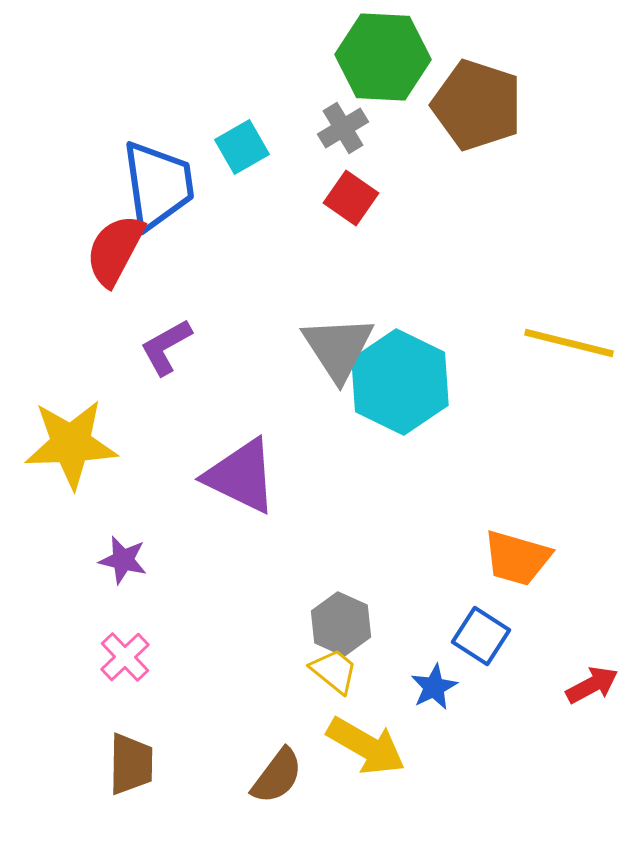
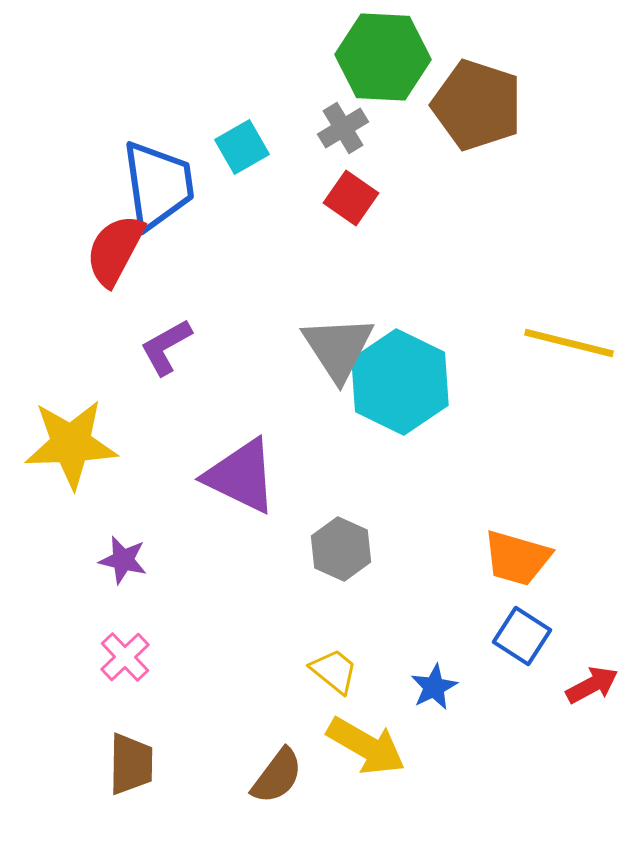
gray hexagon: moved 75 px up
blue square: moved 41 px right
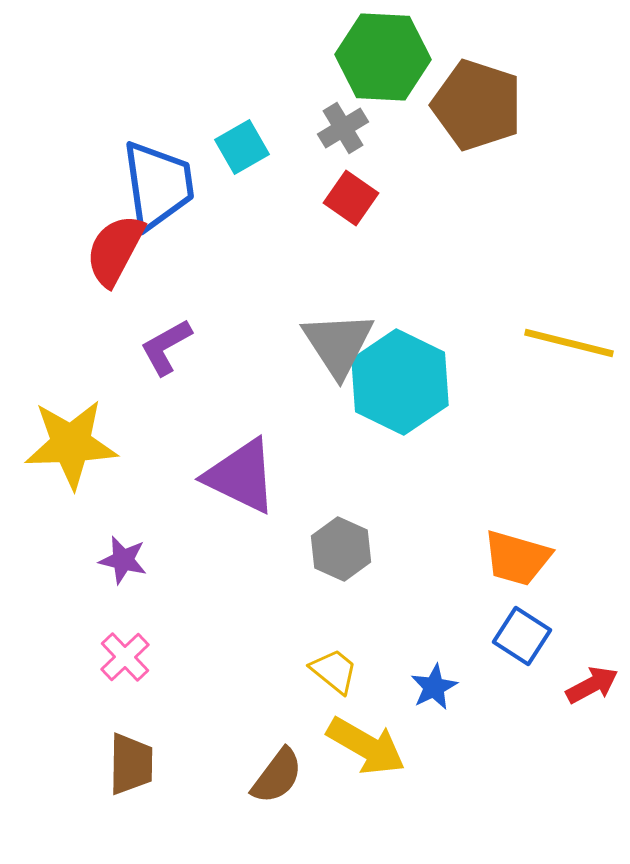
gray triangle: moved 4 px up
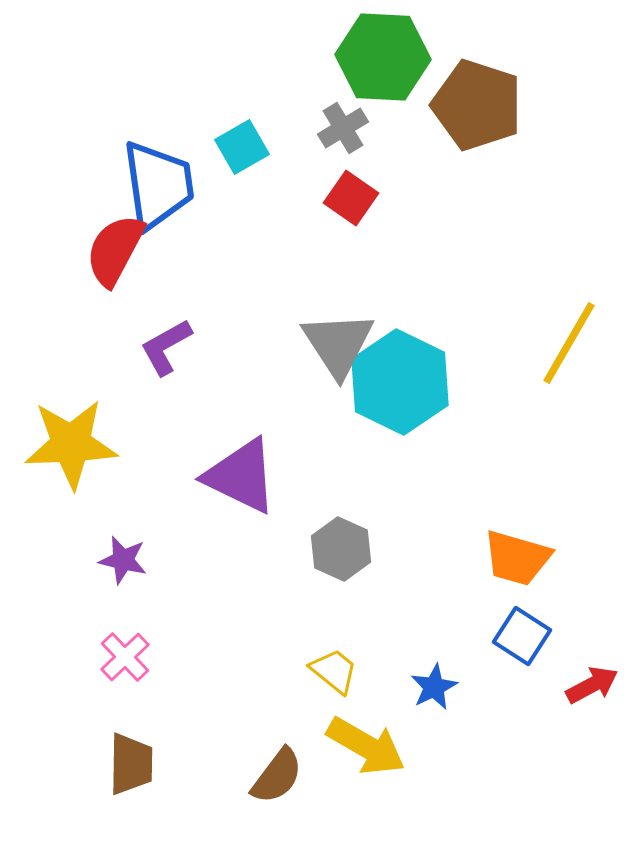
yellow line: rotated 74 degrees counterclockwise
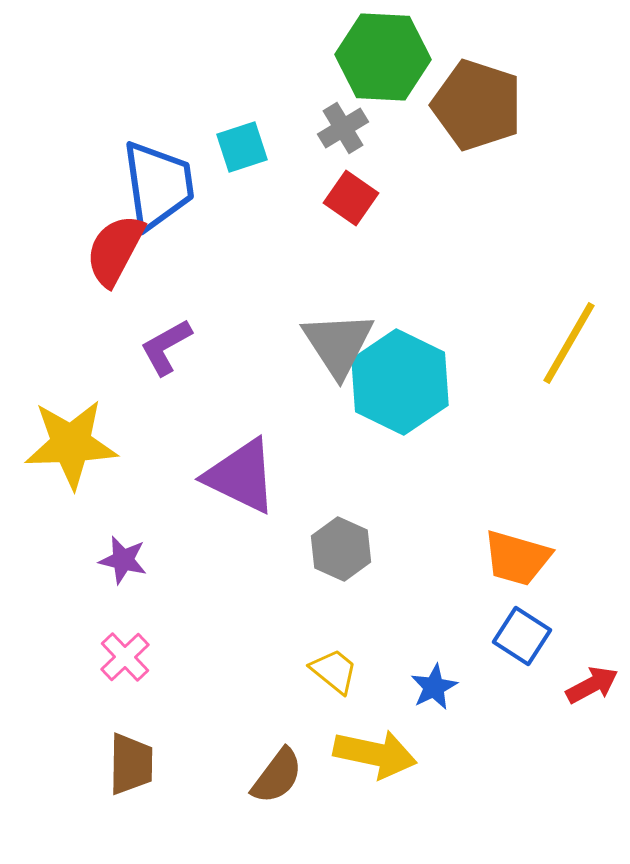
cyan square: rotated 12 degrees clockwise
yellow arrow: moved 9 px right, 8 px down; rotated 18 degrees counterclockwise
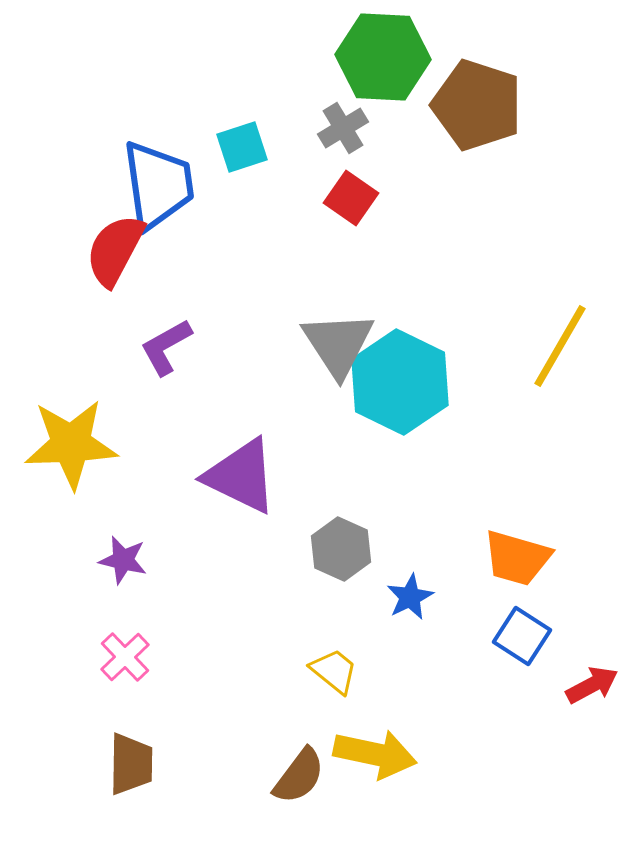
yellow line: moved 9 px left, 3 px down
blue star: moved 24 px left, 90 px up
brown semicircle: moved 22 px right
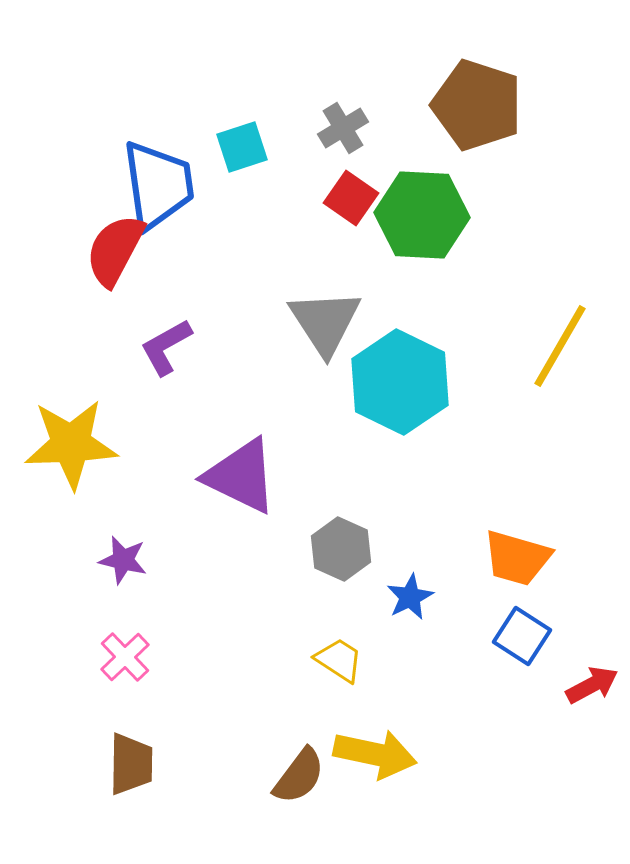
green hexagon: moved 39 px right, 158 px down
gray triangle: moved 13 px left, 22 px up
yellow trapezoid: moved 5 px right, 11 px up; rotated 6 degrees counterclockwise
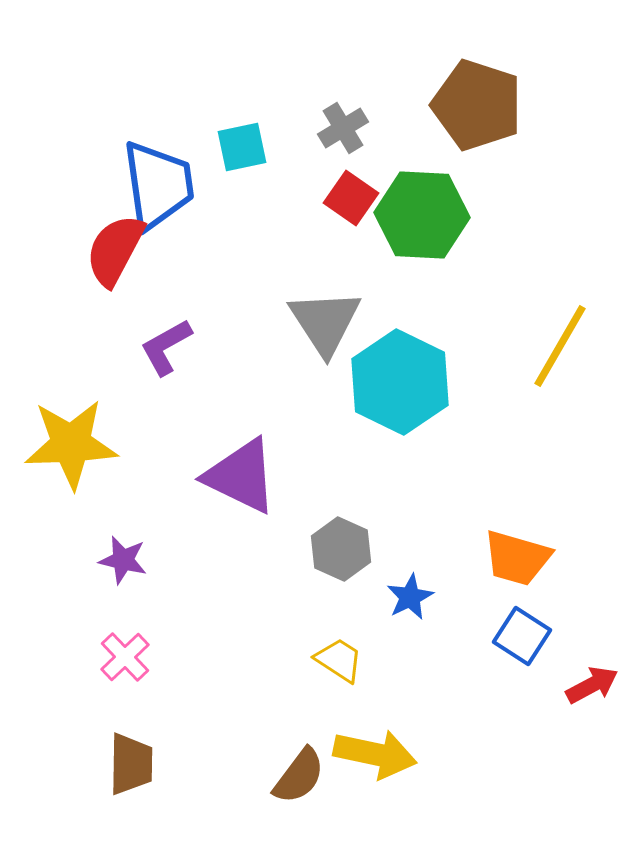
cyan square: rotated 6 degrees clockwise
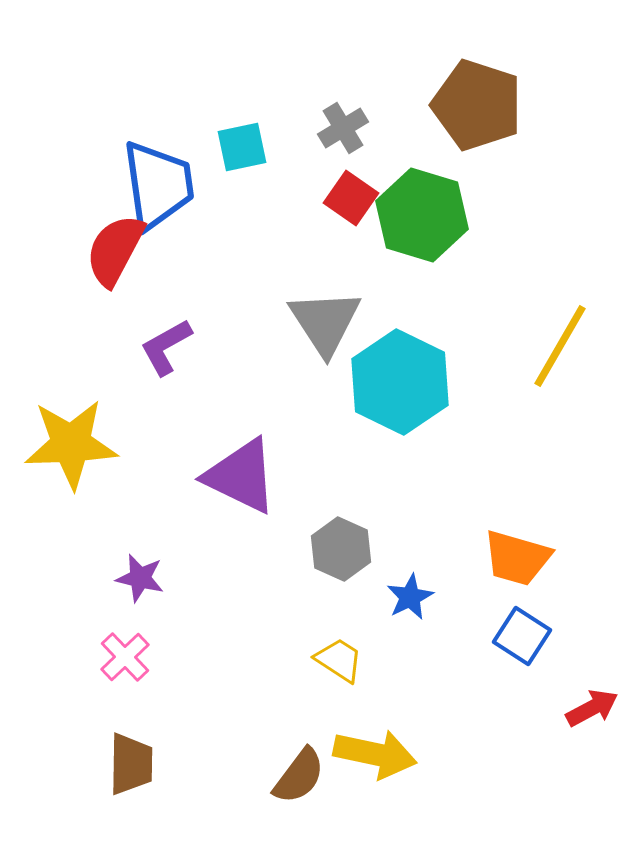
green hexagon: rotated 14 degrees clockwise
purple star: moved 17 px right, 18 px down
red arrow: moved 23 px down
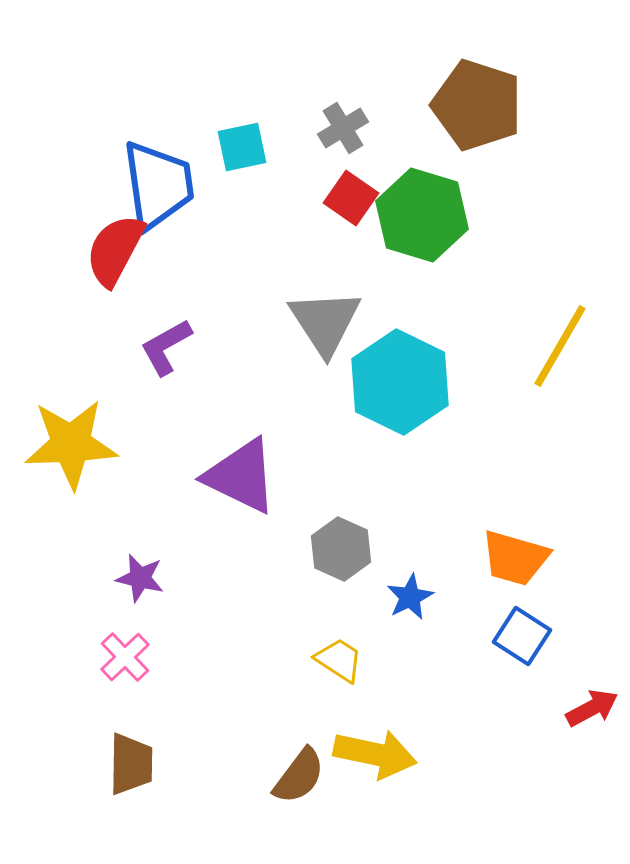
orange trapezoid: moved 2 px left
